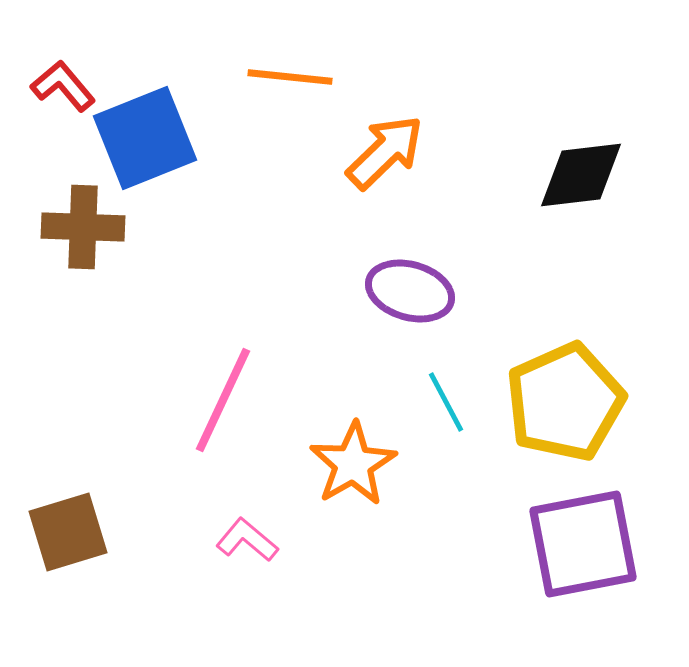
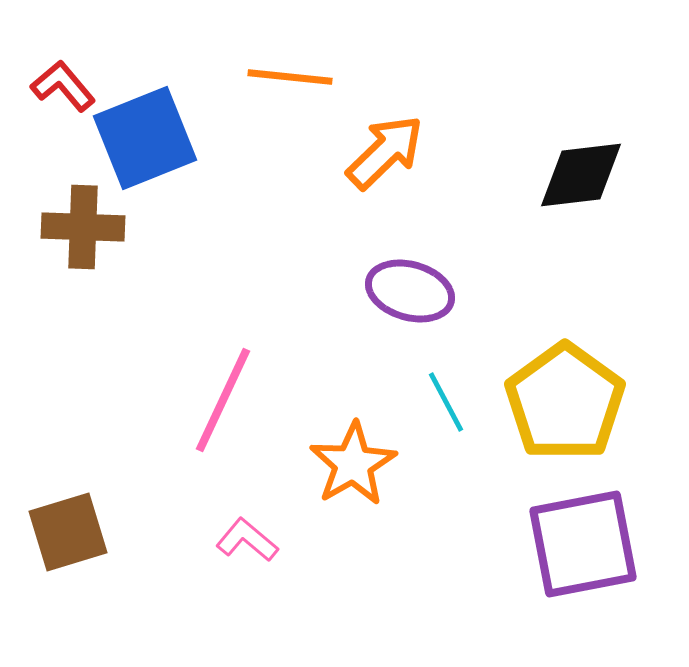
yellow pentagon: rotated 12 degrees counterclockwise
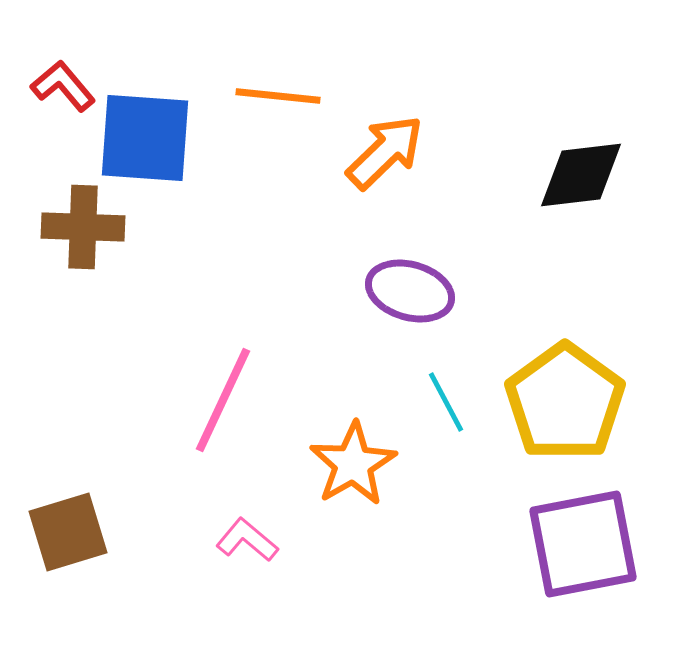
orange line: moved 12 px left, 19 px down
blue square: rotated 26 degrees clockwise
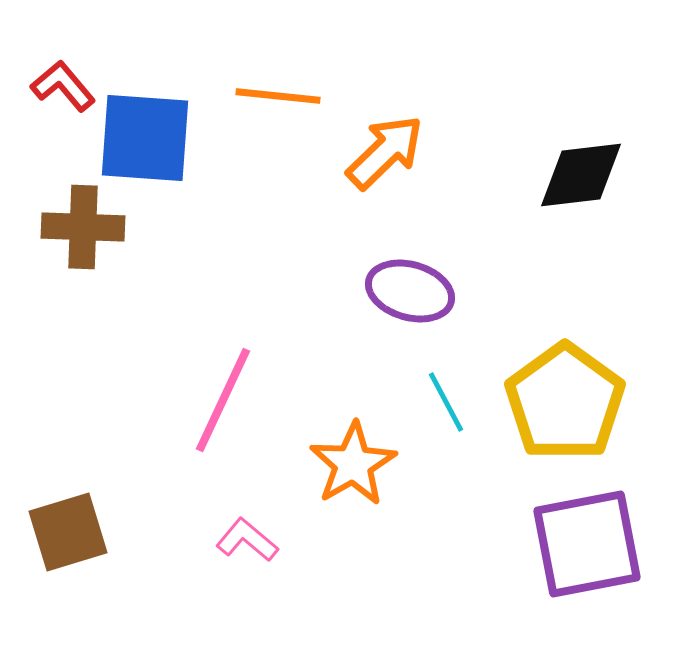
purple square: moved 4 px right
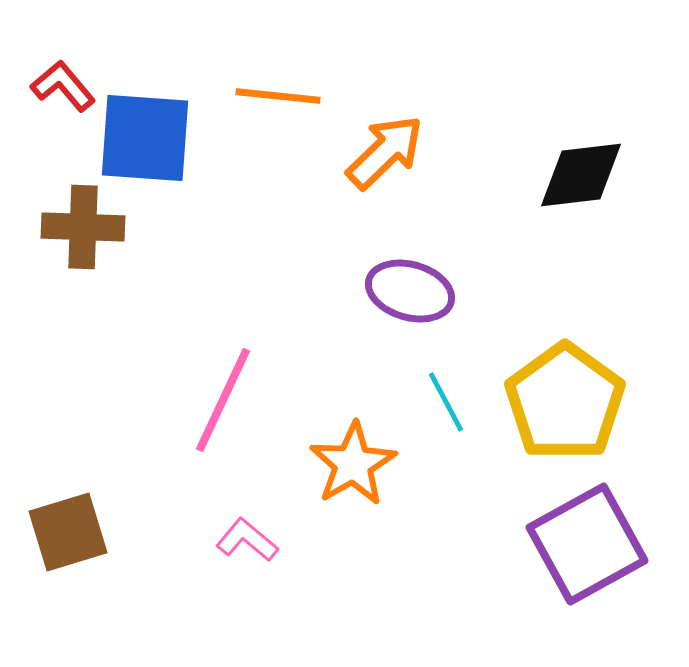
purple square: rotated 18 degrees counterclockwise
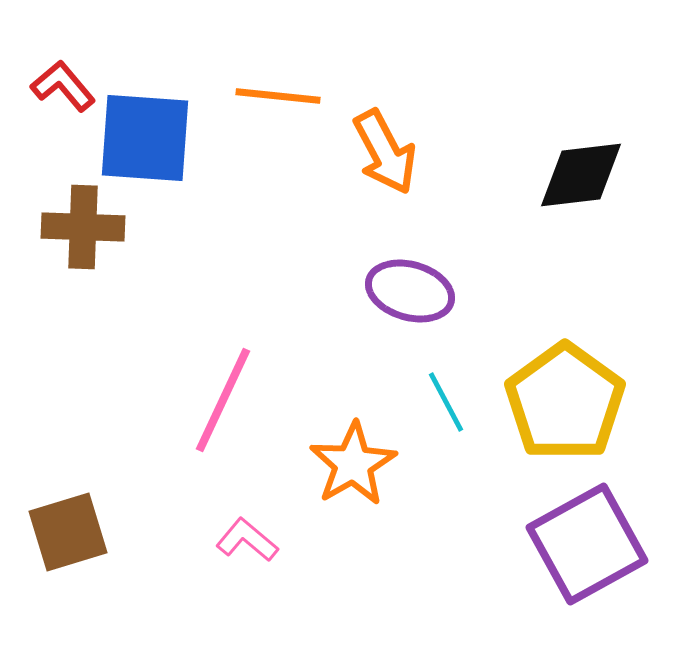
orange arrow: rotated 106 degrees clockwise
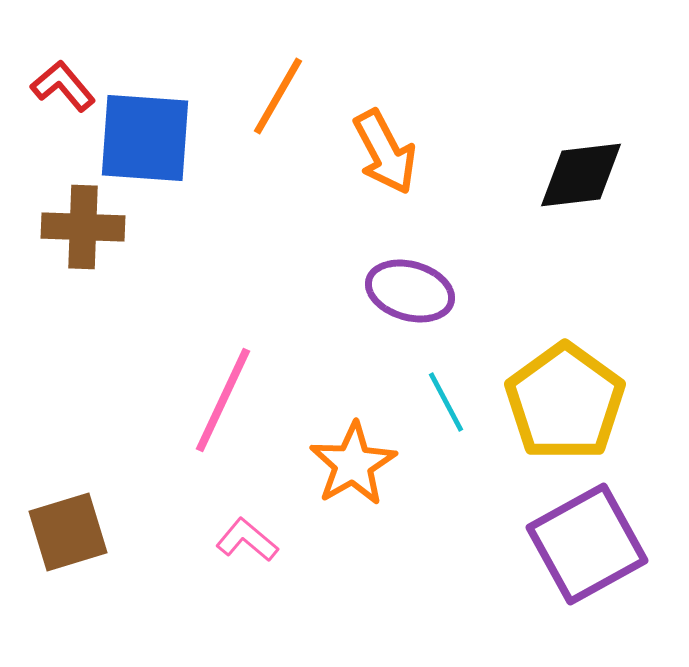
orange line: rotated 66 degrees counterclockwise
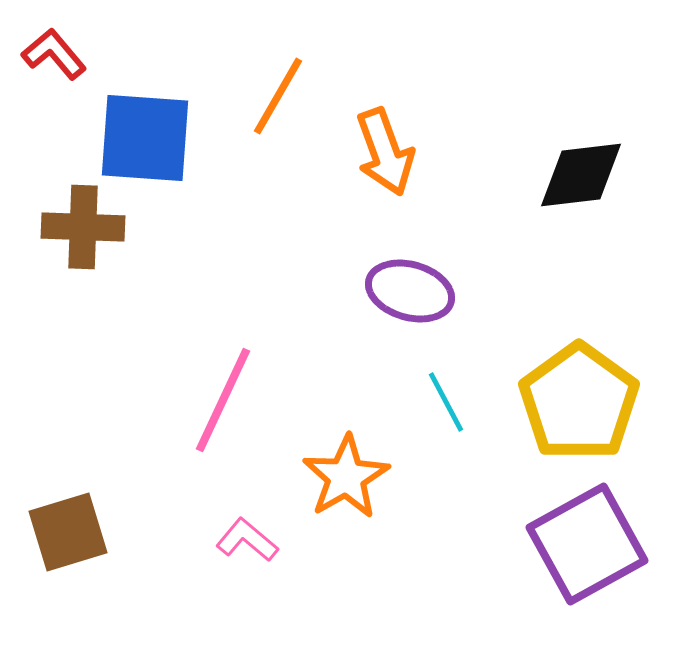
red L-shape: moved 9 px left, 32 px up
orange arrow: rotated 8 degrees clockwise
yellow pentagon: moved 14 px right
orange star: moved 7 px left, 13 px down
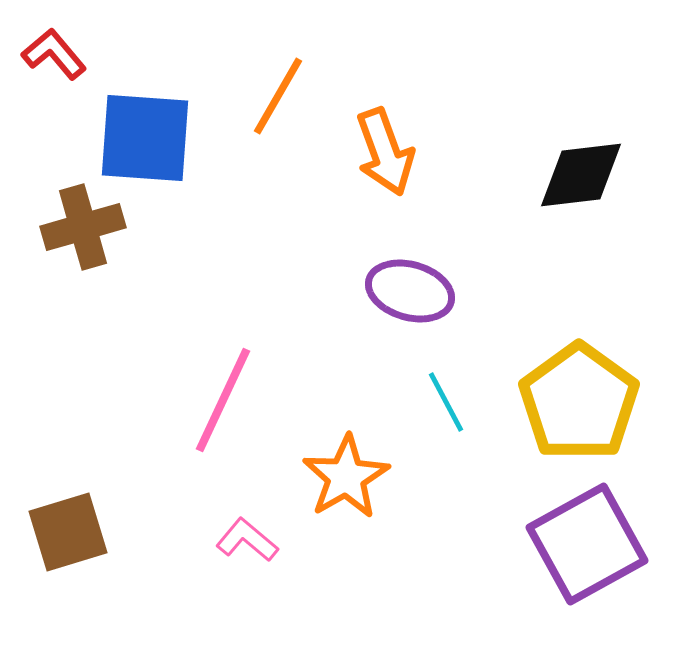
brown cross: rotated 18 degrees counterclockwise
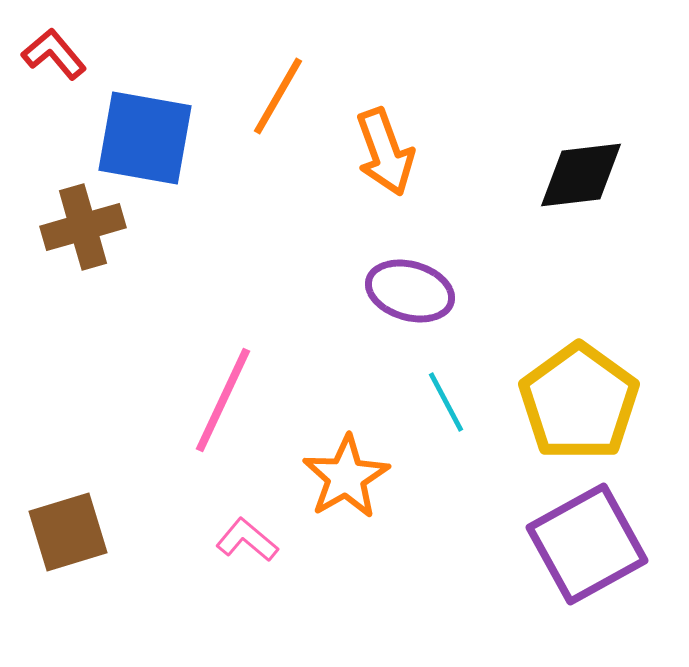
blue square: rotated 6 degrees clockwise
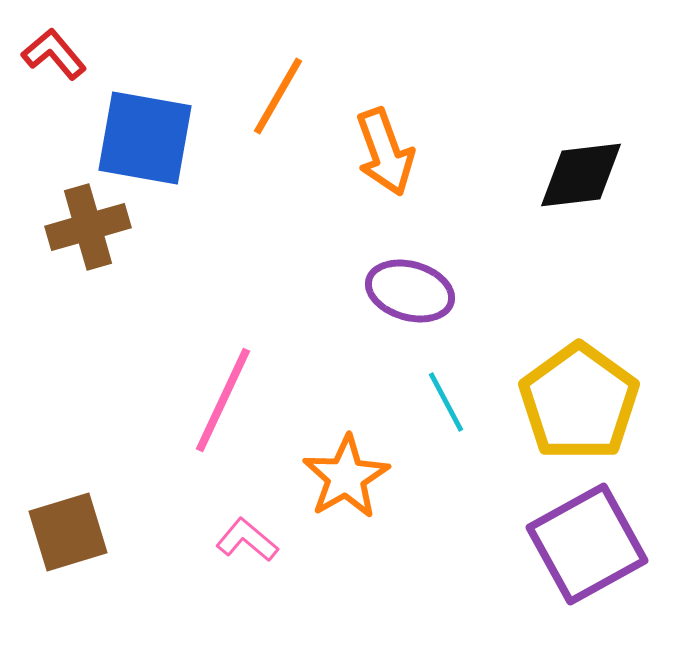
brown cross: moved 5 px right
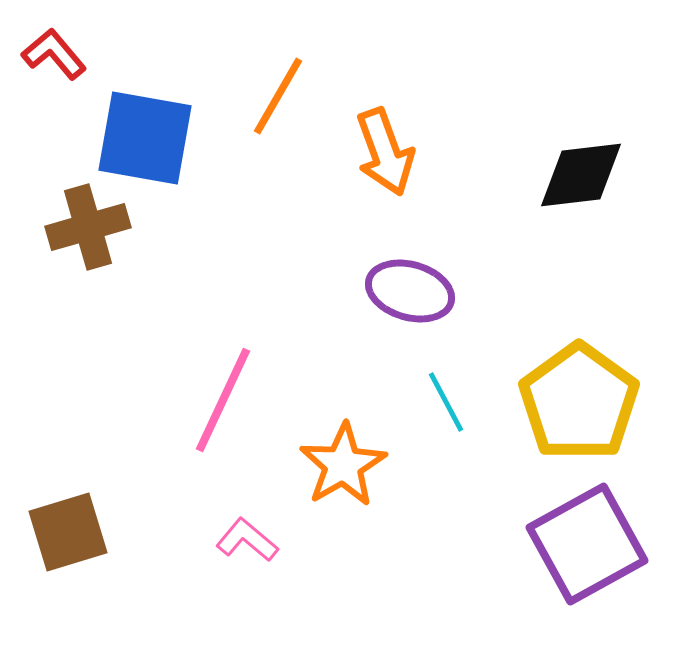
orange star: moved 3 px left, 12 px up
